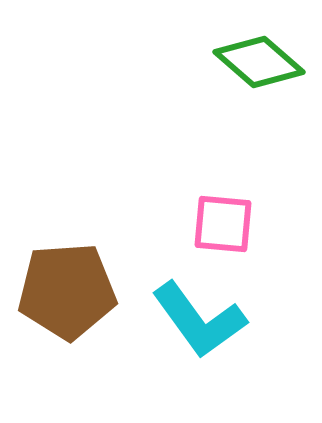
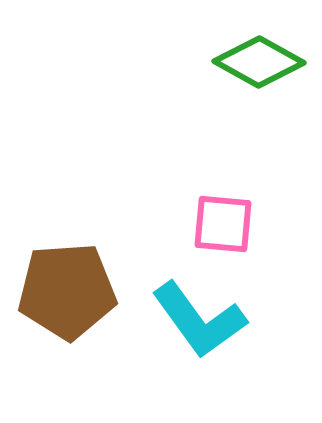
green diamond: rotated 12 degrees counterclockwise
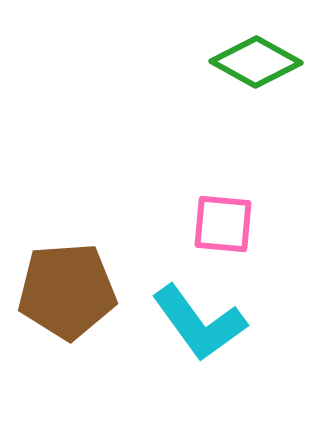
green diamond: moved 3 px left
cyan L-shape: moved 3 px down
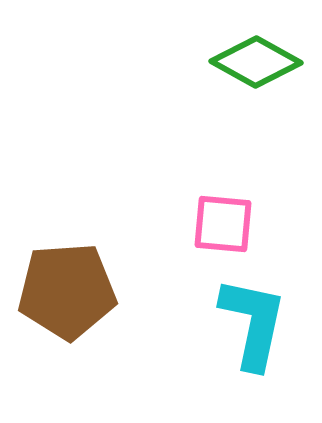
cyan L-shape: moved 54 px right; rotated 132 degrees counterclockwise
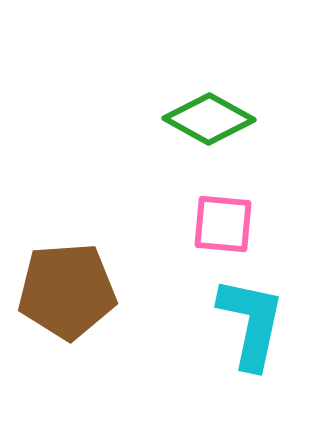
green diamond: moved 47 px left, 57 px down
cyan L-shape: moved 2 px left
